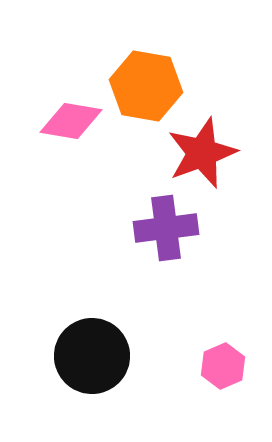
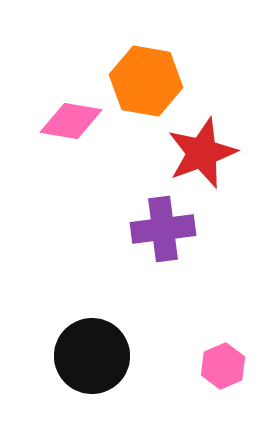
orange hexagon: moved 5 px up
purple cross: moved 3 px left, 1 px down
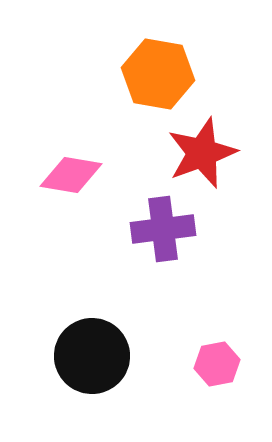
orange hexagon: moved 12 px right, 7 px up
pink diamond: moved 54 px down
pink hexagon: moved 6 px left, 2 px up; rotated 12 degrees clockwise
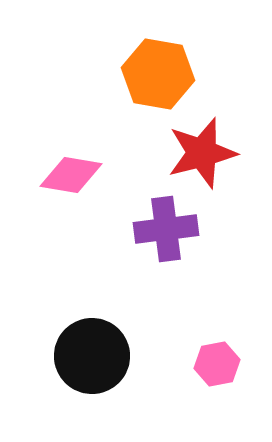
red star: rotated 6 degrees clockwise
purple cross: moved 3 px right
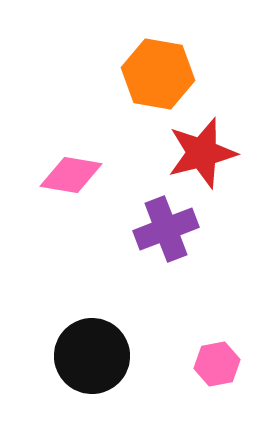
purple cross: rotated 14 degrees counterclockwise
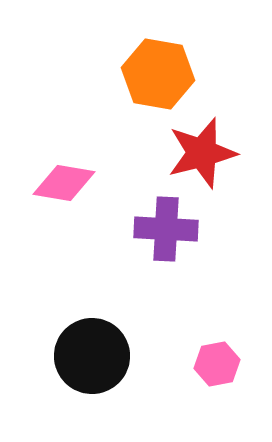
pink diamond: moved 7 px left, 8 px down
purple cross: rotated 24 degrees clockwise
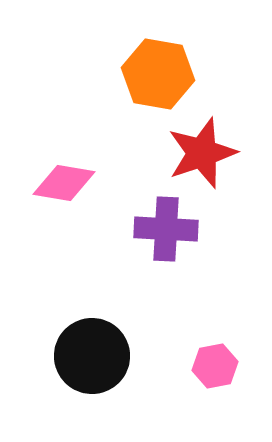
red star: rotated 4 degrees counterclockwise
pink hexagon: moved 2 px left, 2 px down
